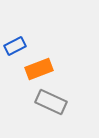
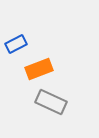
blue rectangle: moved 1 px right, 2 px up
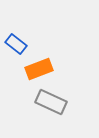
blue rectangle: rotated 65 degrees clockwise
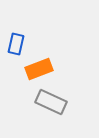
blue rectangle: rotated 65 degrees clockwise
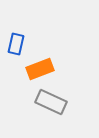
orange rectangle: moved 1 px right
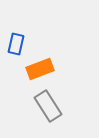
gray rectangle: moved 3 px left, 4 px down; rotated 32 degrees clockwise
